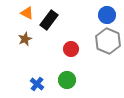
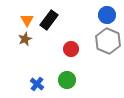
orange triangle: moved 7 px down; rotated 32 degrees clockwise
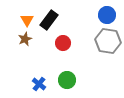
gray hexagon: rotated 15 degrees counterclockwise
red circle: moved 8 px left, 6 px up
blue cross: moved 2 px right
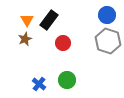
gray hexagon: rotated 10 degrees clockwise
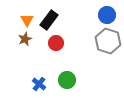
red circle: moved 7 px left
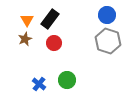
black rectangle: moved 1 px right, 1 px up
red circle: moved 2 px left
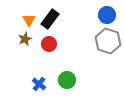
orange triangle: moved 2 px right
red circle: moved 5 px left, 1 px down
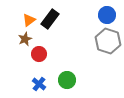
orange triangle: rotated 24 degrees clockwise
red circle: moved 10 px left, 10 px down
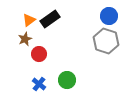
blue circle: moved 2 px right, 1 px down
black rectangle: rotated 18 degrees clockwise
gray hexagon: moved 2 px left
